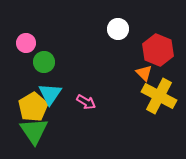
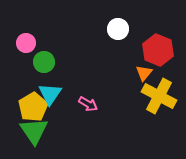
orange triangle: rotated 24 degrees clockwise
pink arrow: moved 2 px right, 2 px down
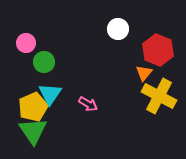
yellow pentagon: rotated 8 degrees clockwise
green triangle: moved 1 px left
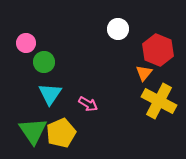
yellow cross: moved 5 px down
yellow pentagon: moved 28 px right, 26 px down
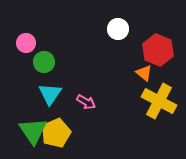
orange triangle: rotated 30 degrees counterclockwise
pink arrow: moved 2 px left, 2 px up
yellow pentagon: moved 5 px left
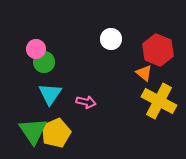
white circle: moved 7 px left, 10 px down
pink circle: moved 10 px right, 6 px down
pink arrow: rotated 18 degrees counterclockwise
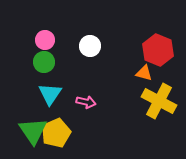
white circle: moved 21 px left, 7 px down
pink circle: moved 9 px right, 9 px up
orange triangle: rotated 24 degrees counterclockwise
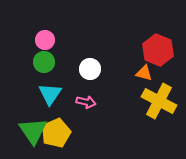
white circle: moved 23 px down
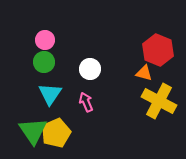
pink arrow: rotated 126 degrees counterclockwise
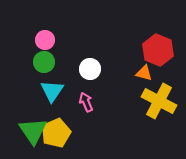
cyan triangle: moved 2 px right, 3 px up
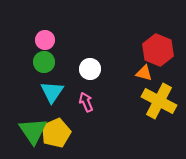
cyan triangle: moved 1 px down
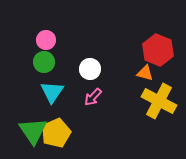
pink circle: moved 1 px right
orange triangle: moved 1 px right
pink arrow: moved 7 px right, 5 px up; rotated 114 degrees counterclockwise
